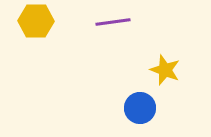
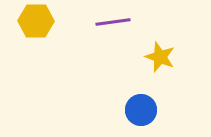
yellow star: moved 5 px left, 13 px up
blue circle: moved 1 px right, 2 px down
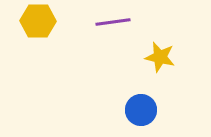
yellow hexagon: moved 2 px right
yellow star: rotated 8 degrees counterclockwise
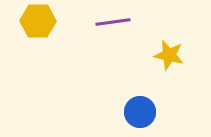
yellow star: moved 9 px right, 2 px up
blue circle: moved 1 px left, 2 px down
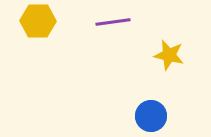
blue circle: moved 11 px right, 4 px down
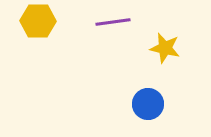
yellow star: moved 4 px left, 7 px up
blue circle: moved 3 px left, 12 px up
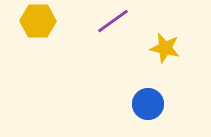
purple line: moved 1 px up; rotated 28 degrees counterclockwise
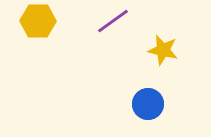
yellow star: moved 2 px left, 2 px down
